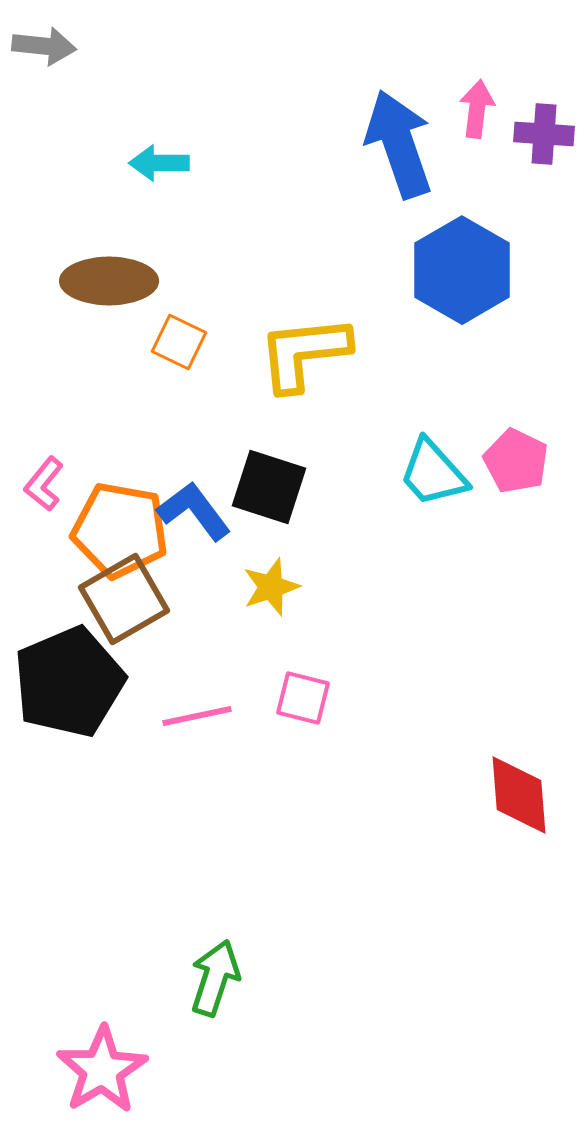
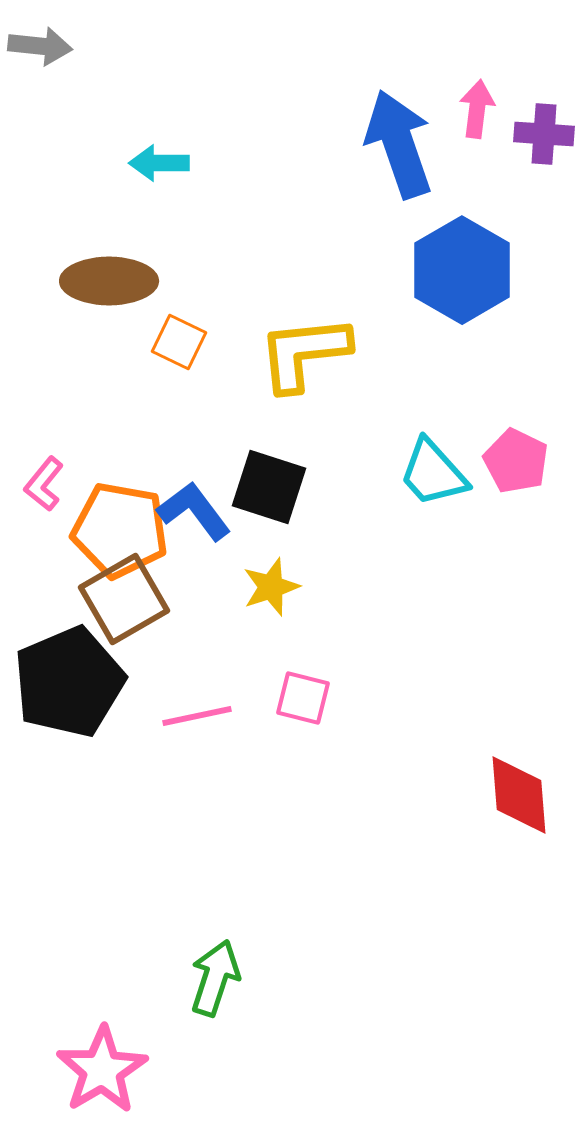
gray arrow: moved 4 px left
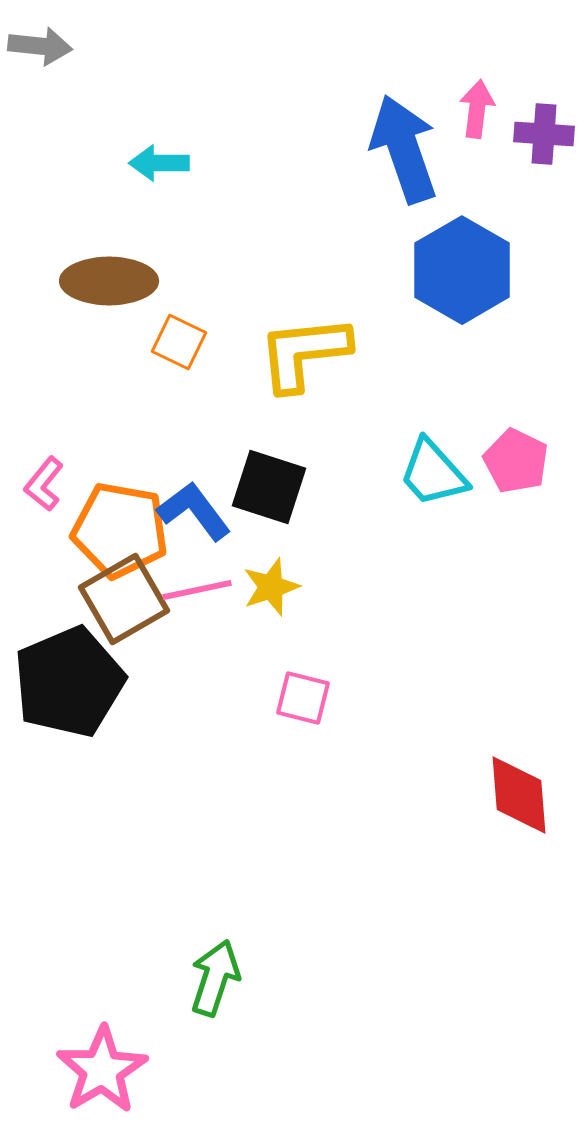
blue arrow: moved 5 px right, 5 px down
pink line: moved 126 px up
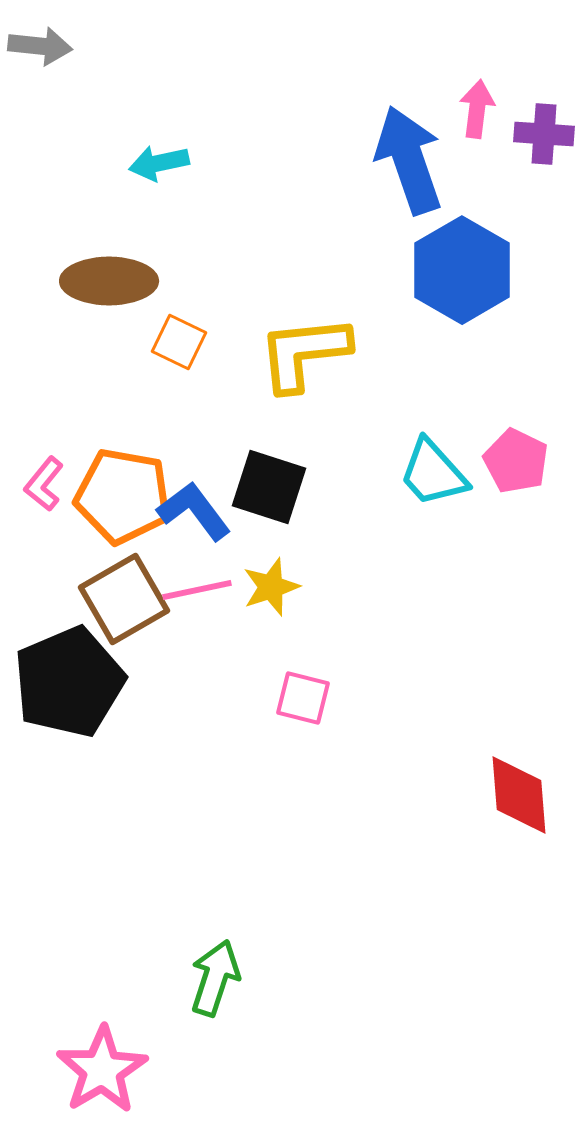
blue arrow: moved 5 px right, 11 px down
cyan arrow: rotated 12 degrees counterclockwise
orange pentagon: moved 3 px right, 34 px up
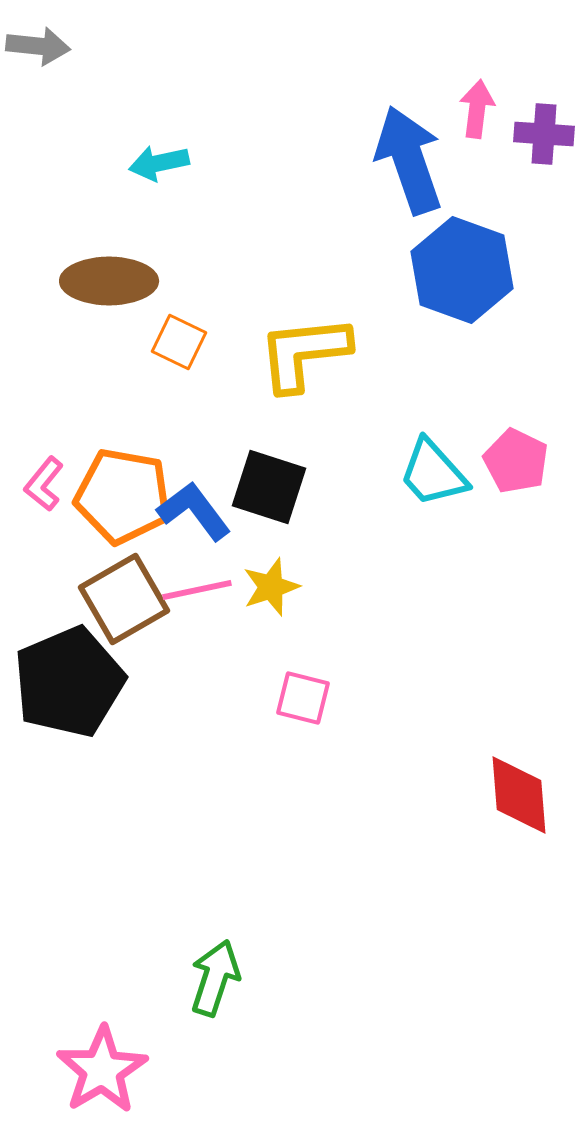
gray arrow: moved 2 px left
blue hexagon: rotated 10 degrees counterclockwise
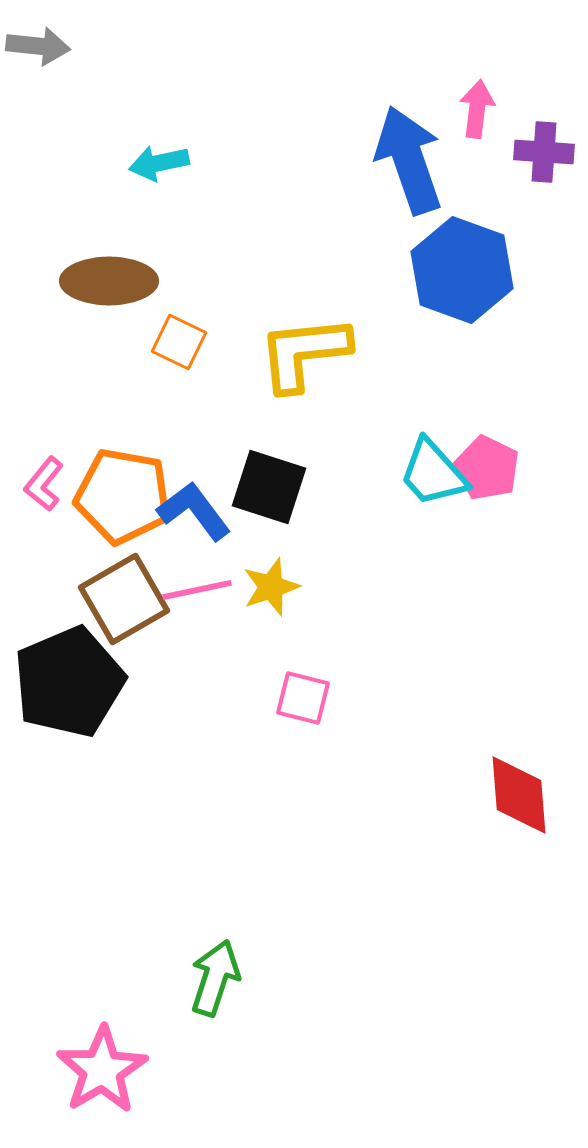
purple cross: moved 18 px down
pink pentagon: moved 29 px left, 7 px down
